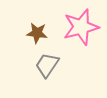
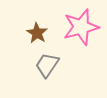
brown star: rotated 25 degrees clockwise
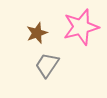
brown star: rotated 20 degrees clockwise
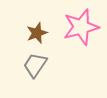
gray trapezoid: moved 12 px left
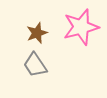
gray trapezoid: rotated 68 degrees counterclockwise
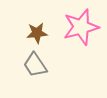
brown star: rotated 15 degrees clockwise
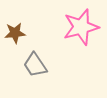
brown star: moved 22 px left
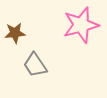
pink star: moved 2 px up
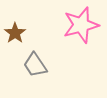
brown star: rotated 30 degrees counterclockwise
